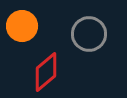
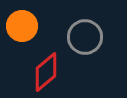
gray circle: moved 4 px left, 3 px down
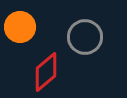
orange circle: moved 2 px left, 1 px down
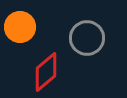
gray circle: moved 2 px right, 1 px down
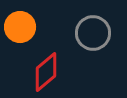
gray circle: moved 6 px right, 5 px up
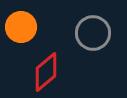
orange circle: moved 1 px right
